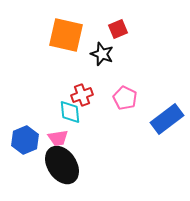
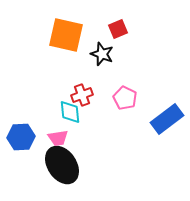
blue hexagon: moved 4 px left, 3 px up; rotated 20 degrees clockwise
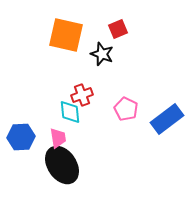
pink pentagon: moved 1 px right, 11 px down
pink trapezoid: rotated 90 degrees counterclockwise
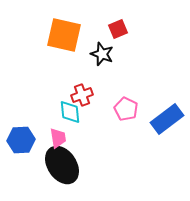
orange square: moved 2 px left
blue hexagon: moved 3 px down
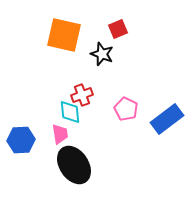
pink trapezoid: moved 2 px right, 4 px up
black ellipse: moved 12 px right
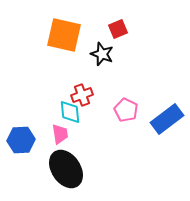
pink pentagon: moved 1 px down
black ellipse: moved 8 px left, 4 px down
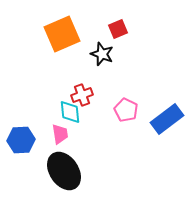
orange square: moved 2 px left, 1 px up; rotated 36 degrees counterclockwise
black ellipse: moved 2 px left, 2 px down
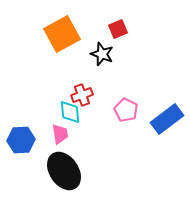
orange square: rotated 6 degrees counterclockwise
